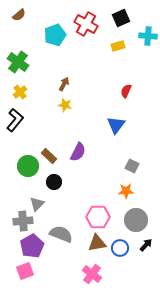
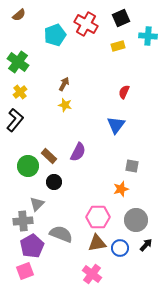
red semicircle: moved 2 px left, 1 px down
gray square: rotated 16 degrees counterclockwise
orange star: moved 5 px left, 2 px up; rotated 14 degrees counterclockwise
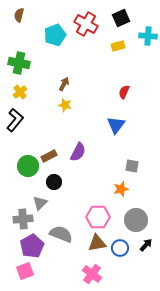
brown semicircle: rotated 144 degrees clockwise
green cross: moved 1 px right, 1 px down; rotated 25 degrees counterclockwise
brown rectangle: rotated 70 degrees counterclockwise
gray triangle: moved 3 px right, 1 px up
gray cross: moved 2 px up
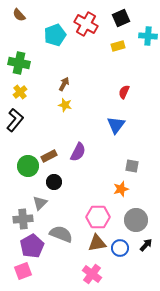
brown semicircle: rotated 56 degrees counterclockwise
pink square: moved 2 px left
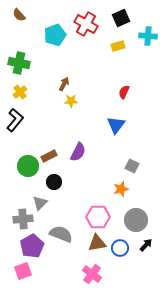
yellow star: moved 6 px right, 4 px up; rotated 16 degrees counterclockwise
gray square: rotated 16 degrees clockwise
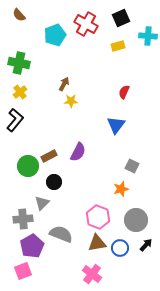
gray triangle: moved 2 px right
pink hexagon: rotated 20 degrees clockwise
